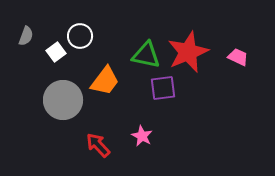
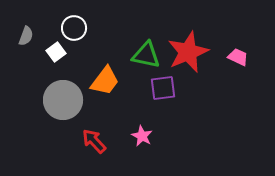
white circle: moved 6 px left, 8 px up
red arrow: moved 4 px left, 4 px up
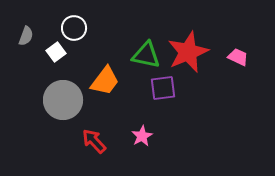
pink star: rotated 15 degrees clockwise
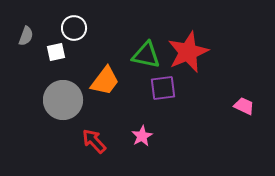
white square: rotated 24 degrees clockwise
pink trapezoid: moved 6 px right, 49 px down
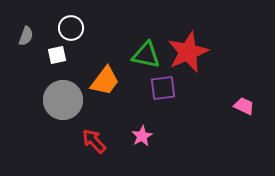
white circle: moved 3 px left
white square: moved 1 px right, 3 px down
